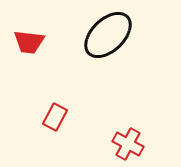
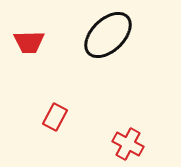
red trapezoid: rotated 8 degrees counterclockwise
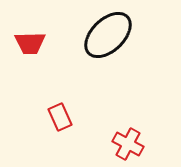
red trapezoid: moved 1 px right, 1 px down
red rectangle: moved 5 px right; rotated 52 degrees counterclockwise
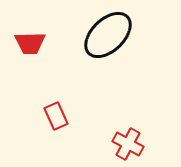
red rectangle: moved 4 px left, 1 px up
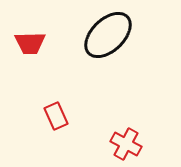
red cross: moved 2 px left
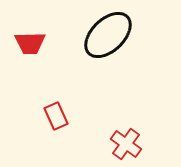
red cross: rotated 8 degrees clockwise
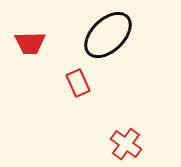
red rectangle: moved 22 px right, 33 px up
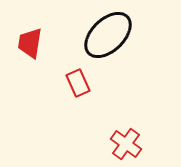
red trapezoid: rotated 100 degrees clockwise
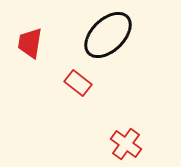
red rectangle: rotated 28 degrees counterclockwise
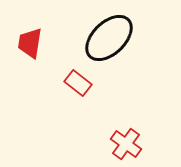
black ellipse: moved 1 px right, 3 px down
